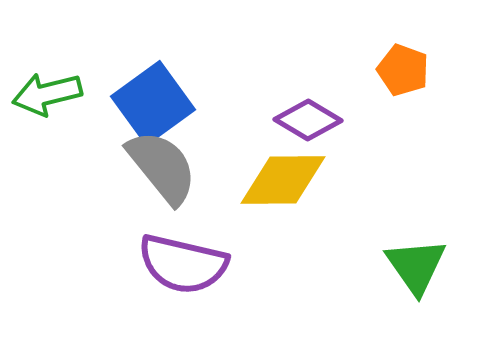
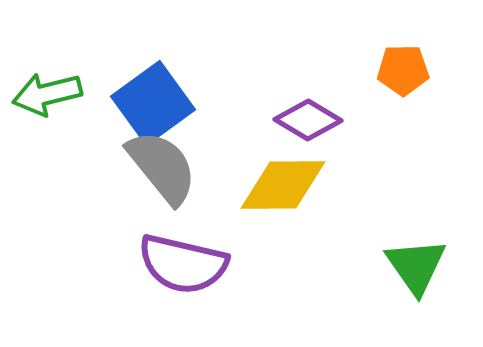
orange pentagon: rotated 21 degrees counterclockwise
yellow diamond: moved 5 px down
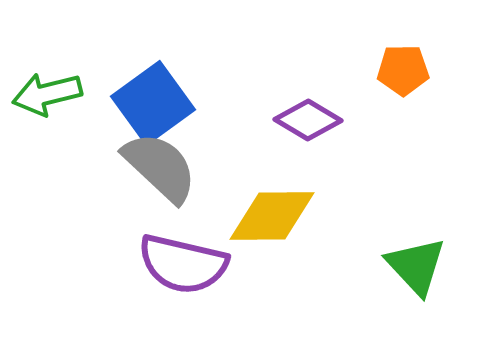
gray semicircle: moved 2 px left; rotated 8 degrees counterclockwise
yellow diamond: moved 11 px left, 31 px down
green triangle: rotated 8 degrees counterclockwise
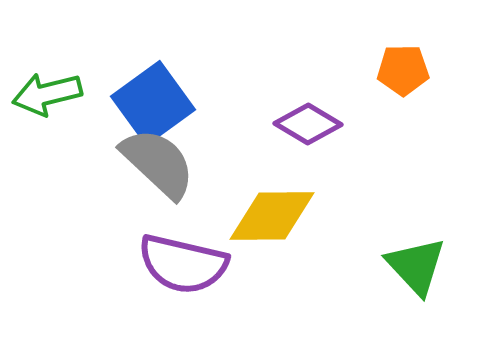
purple diamond: moved 4 px down
gray semicircle: moved 2 px left, 4 px up
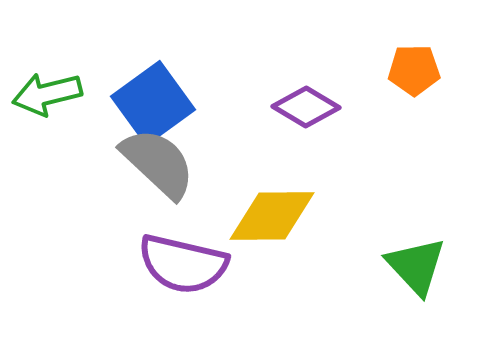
orange pentagon: moved 11 px right
purple diamond: moved 2 px left, 17 px up
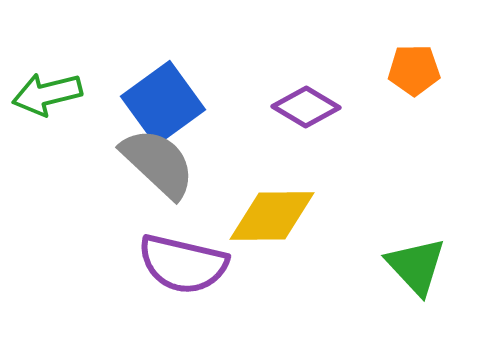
blue square: moved 10 px right
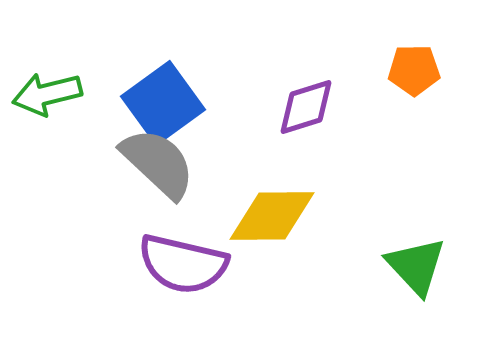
purple diamond: rotated 48 degrees counterclockwise
